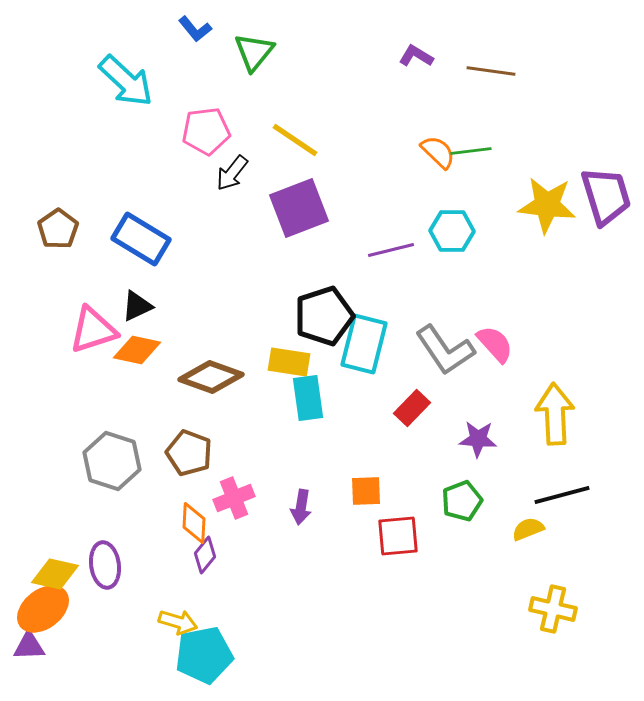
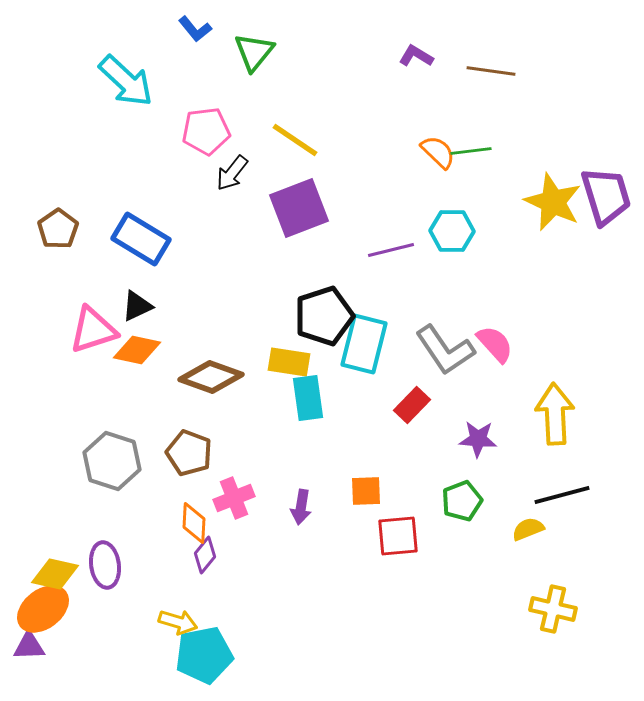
yellow star at (547, 205): moved 6 px right, 3 px up; rotated 18 degrees clockwise
red rectangle at (412, 408): moved 3 px up
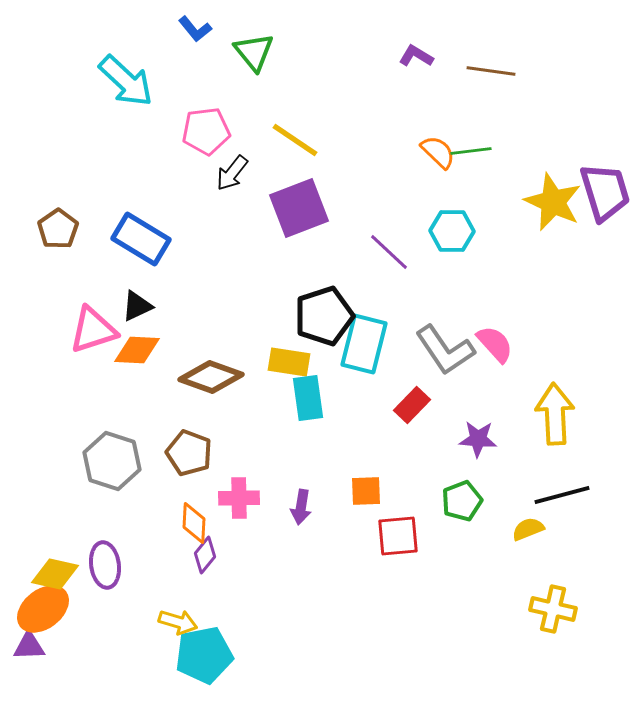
green triangle at (254, 52): rotated 18 degrees counterclockwise
purple trapezoid at (606, 196): moved 1 px left, 4 px up
purple line at (391, 250): moved 2 px left, 2 px down; rotated 57 degrees clockwise
orange diamond at (137, 350): rotated 9 degrees counterclockwise
pink cross at (234, 498): moved 5 px right; rotated 21 degrees clockwise
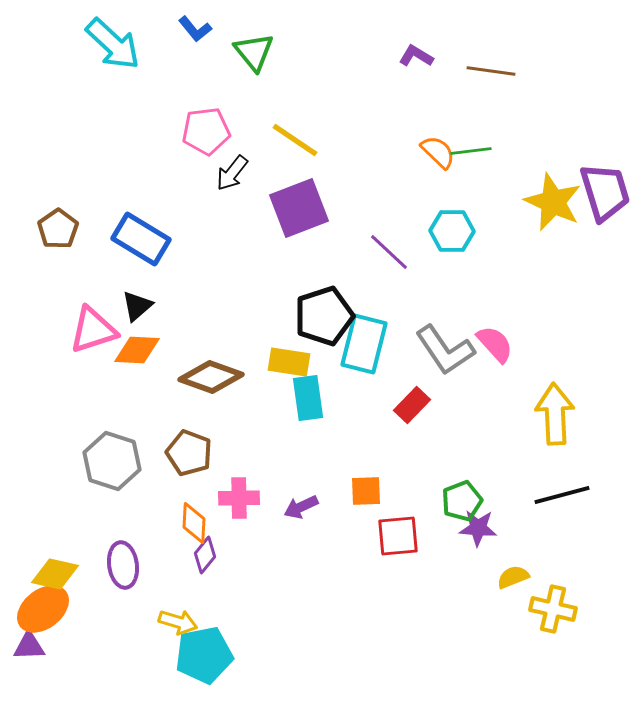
cyan arrow at (126, 81): moved 13 px left, 37 px up
black triangle at (137, 306): rotated 16 degrees counterclockwise
purple star at (478, 439): moved 89 px down
purple arrow at (301, 507): rotated 56 degrees clockwise
yellow semicircle at (528, 529): moved 15 px left, 48 px down
purple ellipse at (105, 565): moved 18 px right
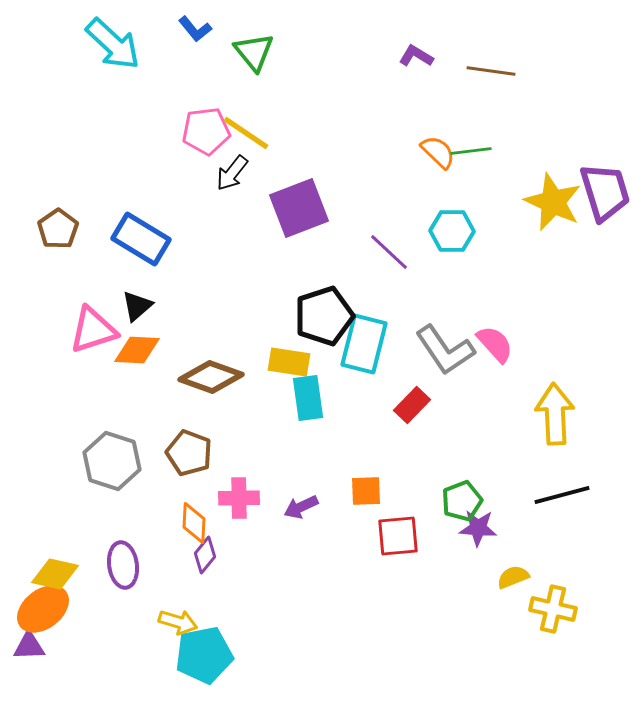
yellow line at (295, 140): moved 49 px left, 7 px up
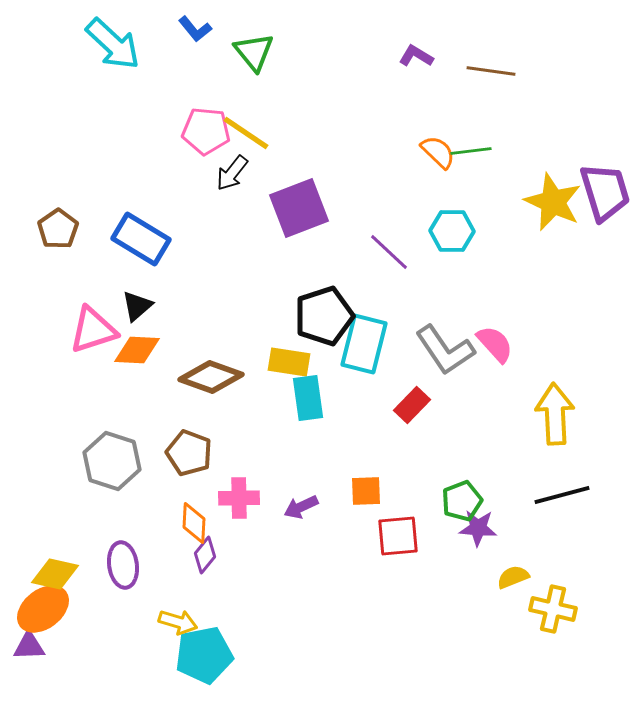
pink pentagon at (206, 131): rotated 12 degrees clockwise
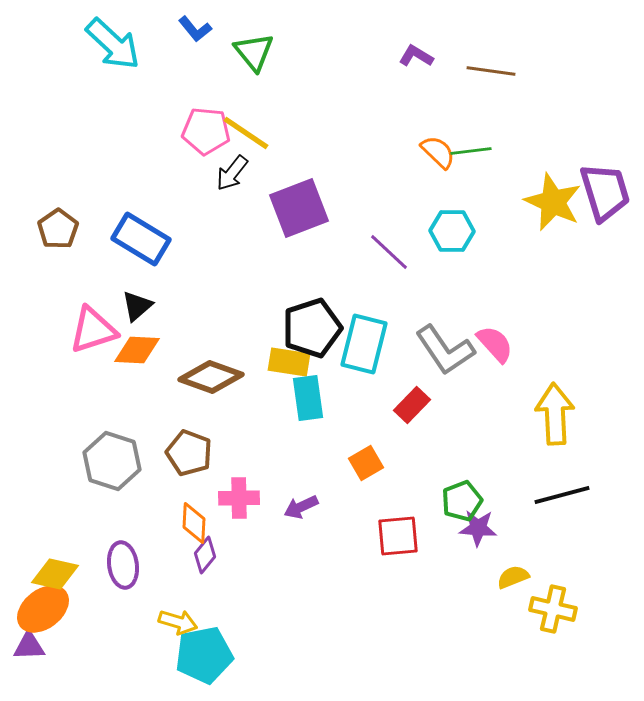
black pentagon at (324, 316): moved 12 px left, 12 px down
orange square at (366, 491): moved 28 px up; rotated 28 degrees counterclockwise
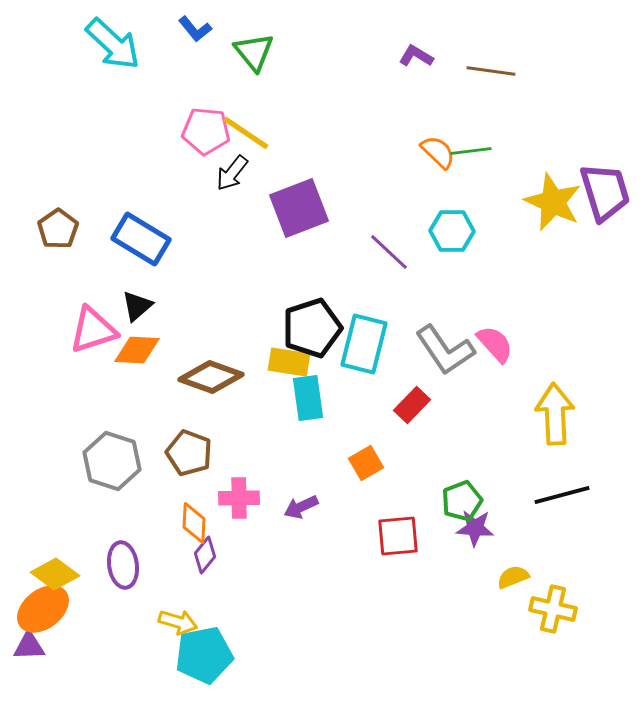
purple star at (478, 528): moved 3 px left
yellow diamond at (55, 574): rotated 24 degrees clockwise
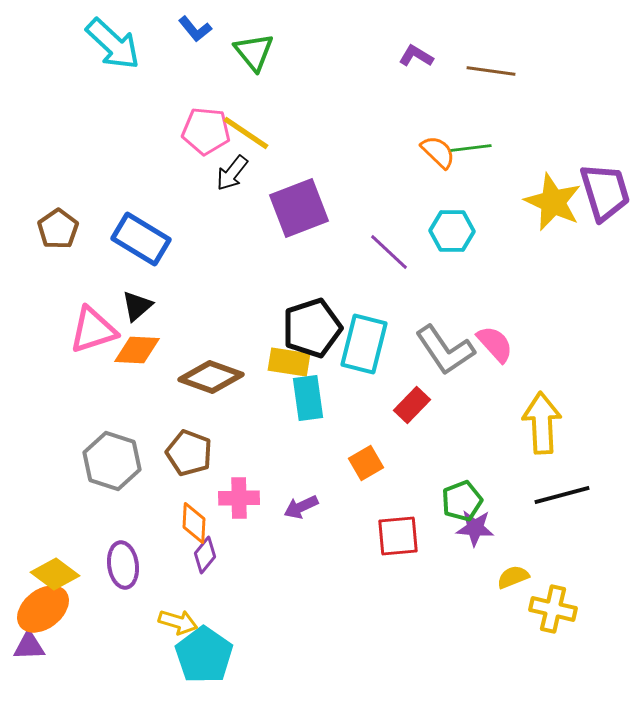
green line at (471, 151): moved 3 px up
yellow arrow at (555, 414): moved 13 px left, 9 px down
cyan pentagon at (204, 655): rotated 26 degrees counterclockwise
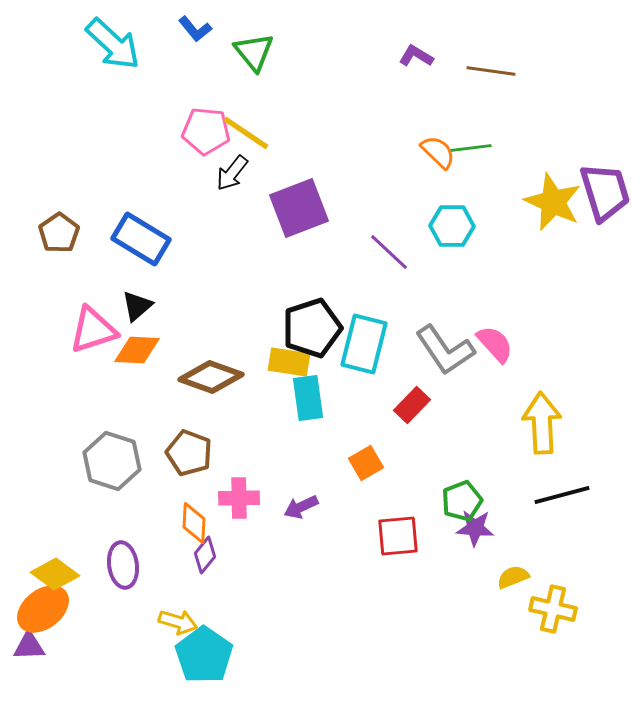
brown pentagon at (58, 229): moved 1 px right, 4 px down
cyan hexagon at (452, 231): moved 5 px up
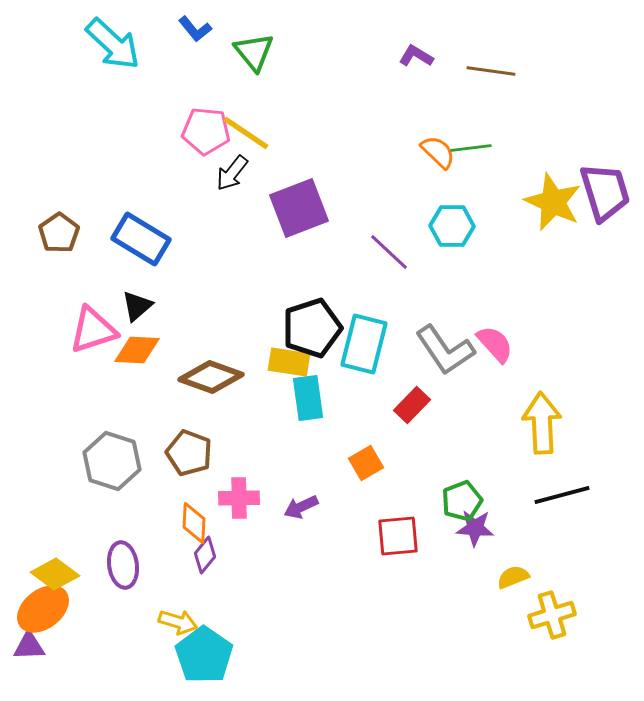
yellow cross at (553, 609): moved 1 px left, 6 px down; rotated 30 degrees counterclockwise
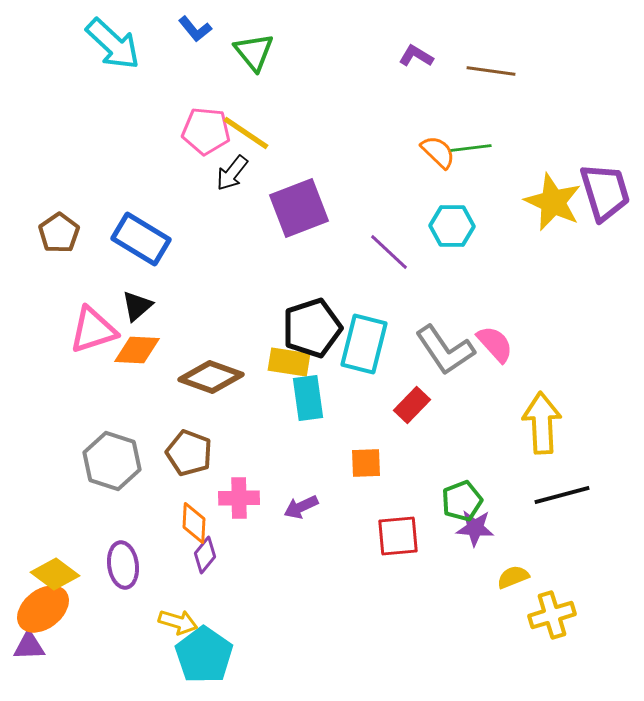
orange square at (366, 463): rotated 28 degrees clockwise
